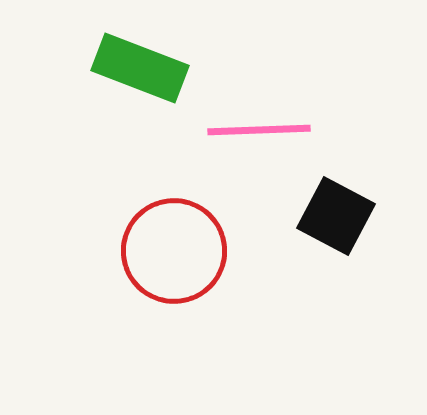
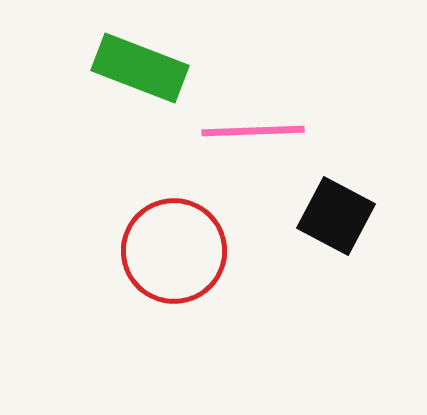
pink line: moved 6 px left, 1 px down
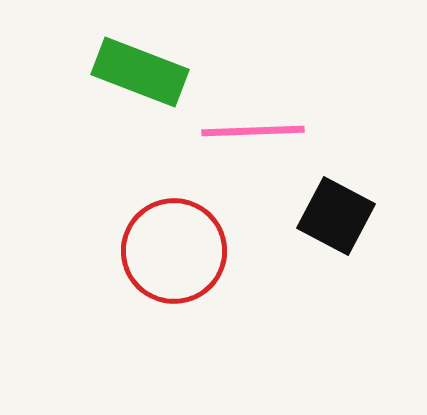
green rectangle: moved 4 px down
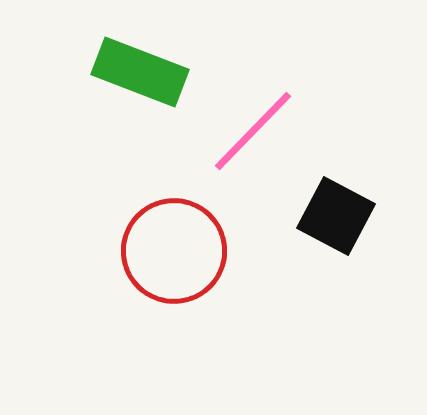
pink line: rotated 44 degrees counterclockwise
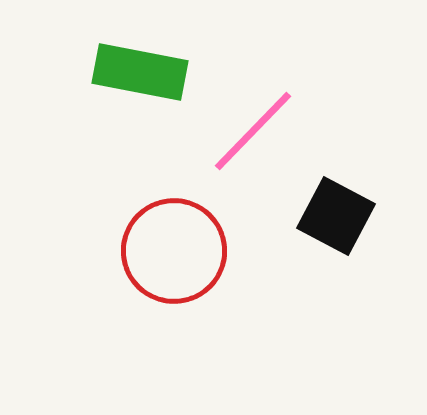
green rectangle: rotated 10 degrees counterclockwise
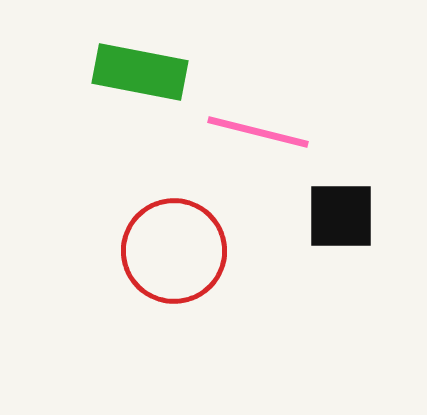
pink line: moved 5 px right, 1 px down; rotated 60 degrees clockwise
black square: moved 5 px right; rotated 28 degrees counterclockwise
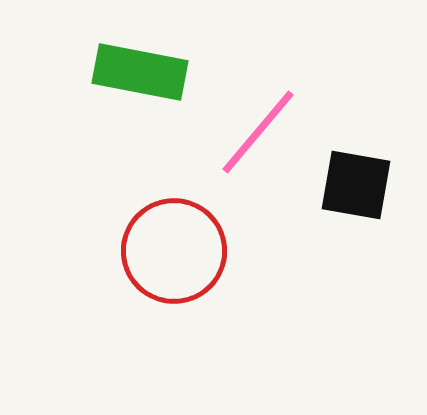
pink line: rotated 64 degrees counterclockwise
black square: moved 15 px right, 31 px up; rotated 10 degrees clockwise
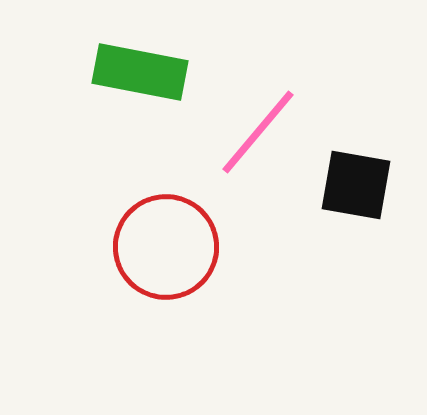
red circle: moved 8 px left, 4 px up
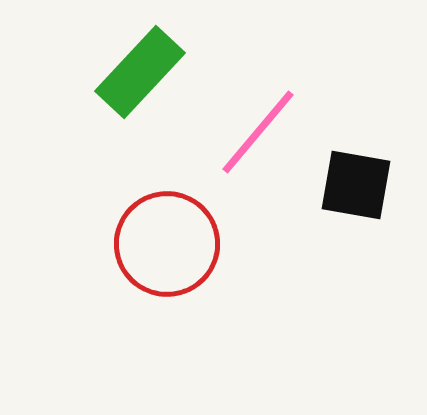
green rectangle: rotated 58 degrees counterclockwise
red circle: moved 1 px right, 3 px up
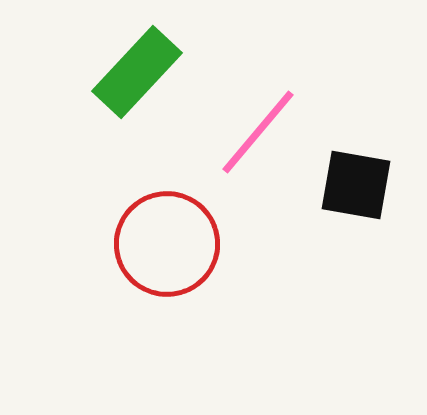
green rectangle: moved 3 px left
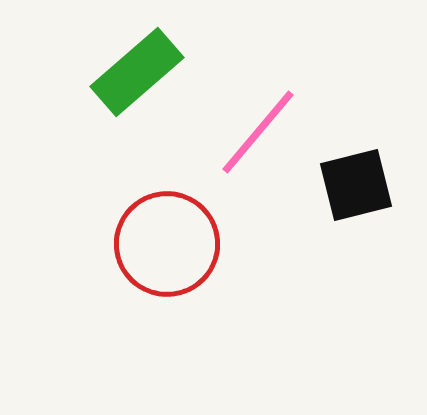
green rectangle: rotated 6 degrees clockwise
black square: rotated 24 degrees counterclockwise
